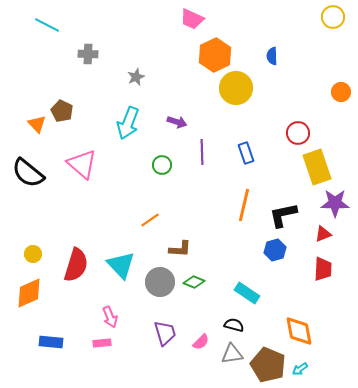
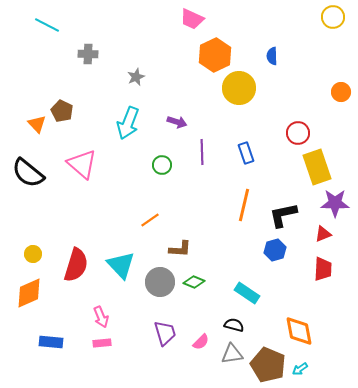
yellow circle at (236, 88): moved 3 px right
pink arrow at (110, 317): moved 9 px left
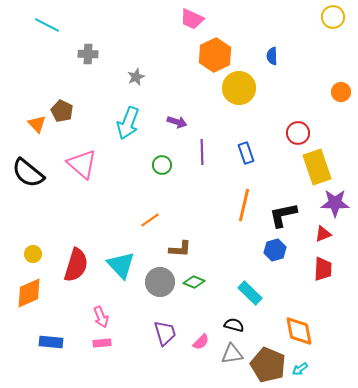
cyan rectangle at (247, 293): moved 3 px right; rotated 10 degrees clockwise
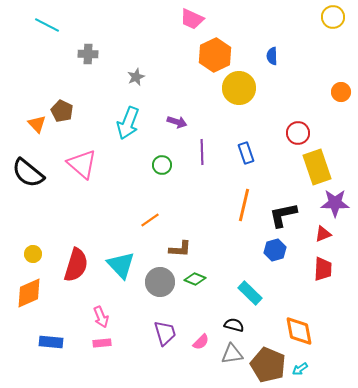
green diamond at (194, 282): moved 1 px right, 3 px up
